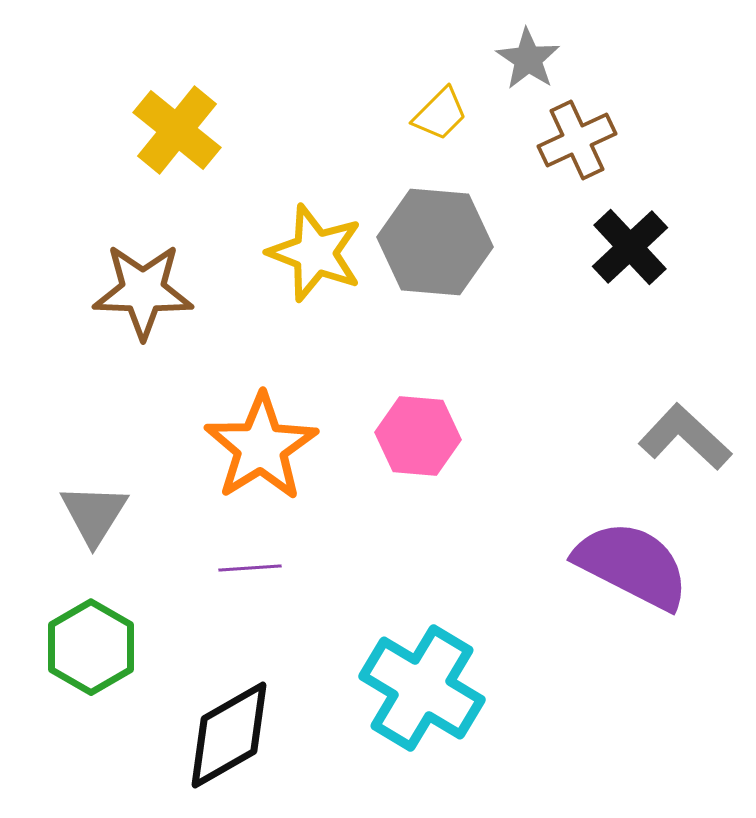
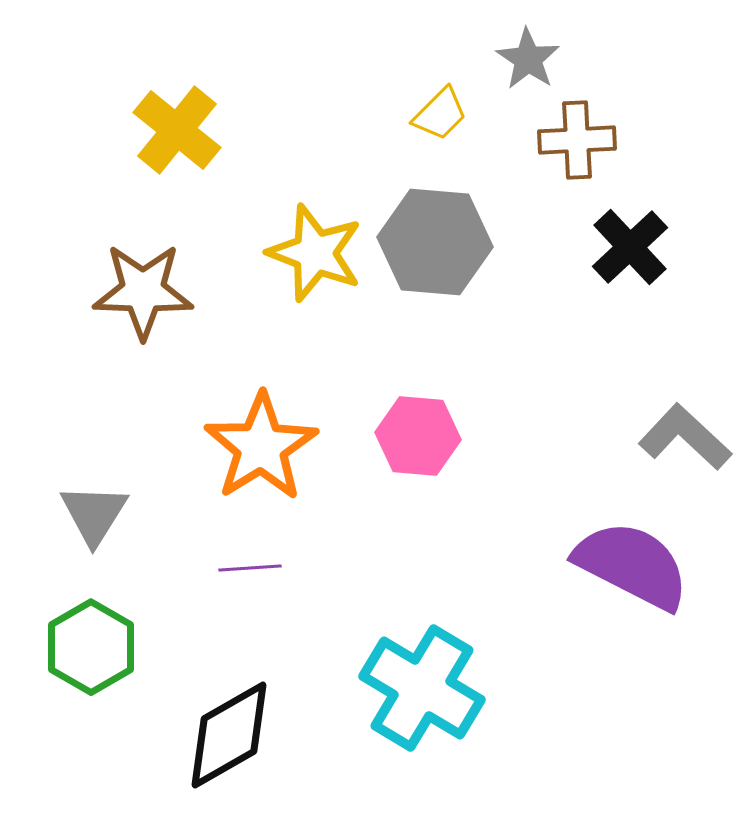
brown cross: rotated 22 degrees clockwise
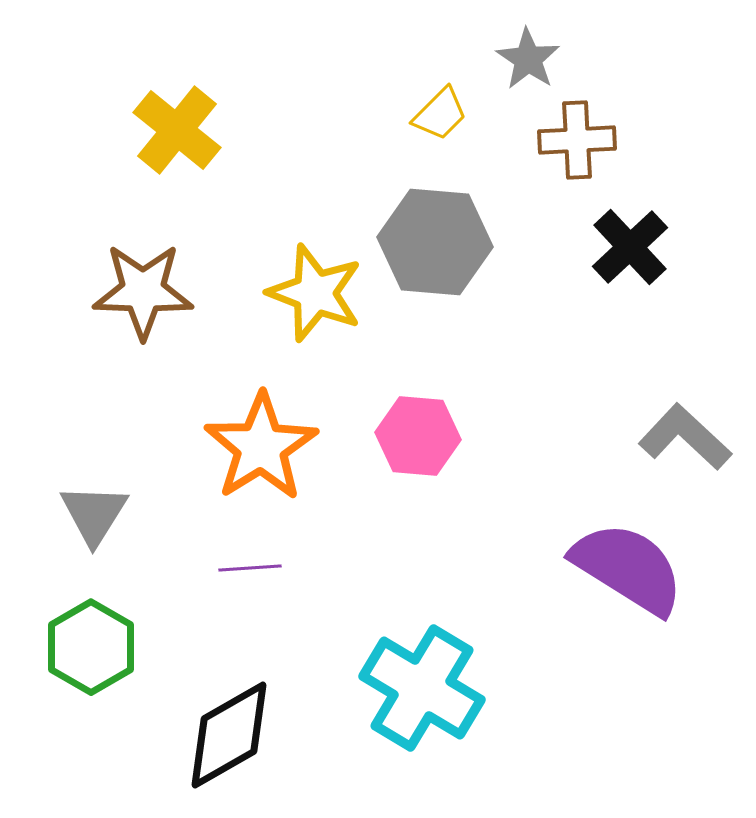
yellow star: moved 40 px down
purple semicircle: moved 4 px left, 3 px down; rotated 5 degrees clockwise
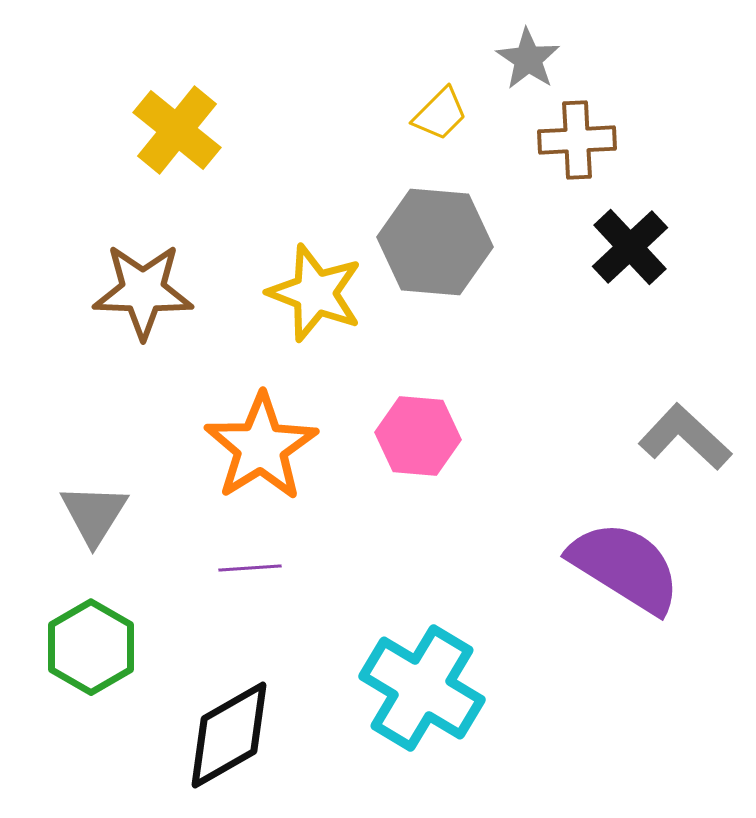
purple semicircle: moved 3 px left, 1 px up
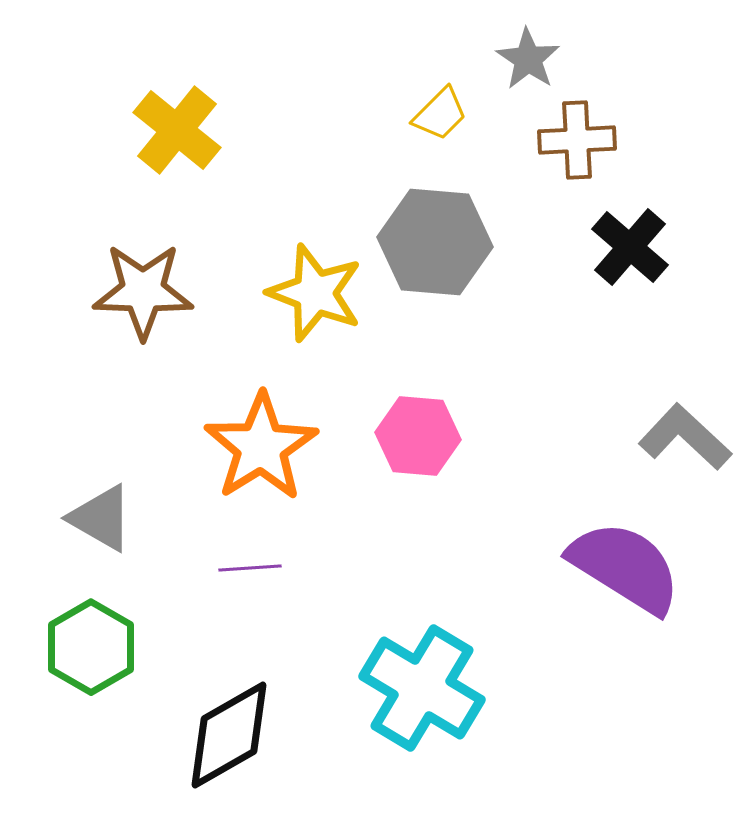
black cross: rotated 6 degrees counterclockwise
gray triangle: moved 7 px right, 4 px down; rotated 32 degrees counterclockwise
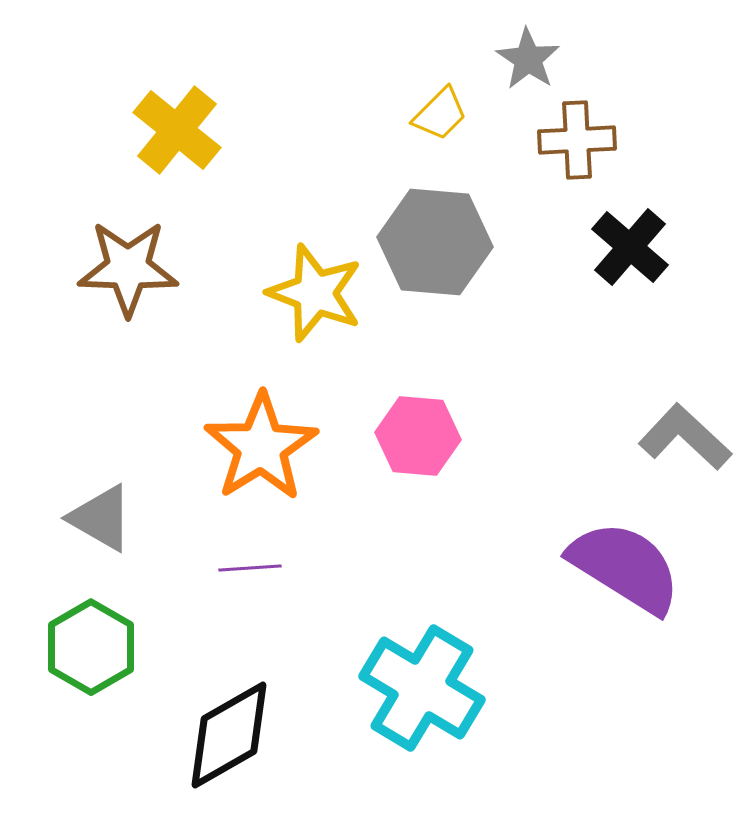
brown star: moved 15 px left, 23 px up
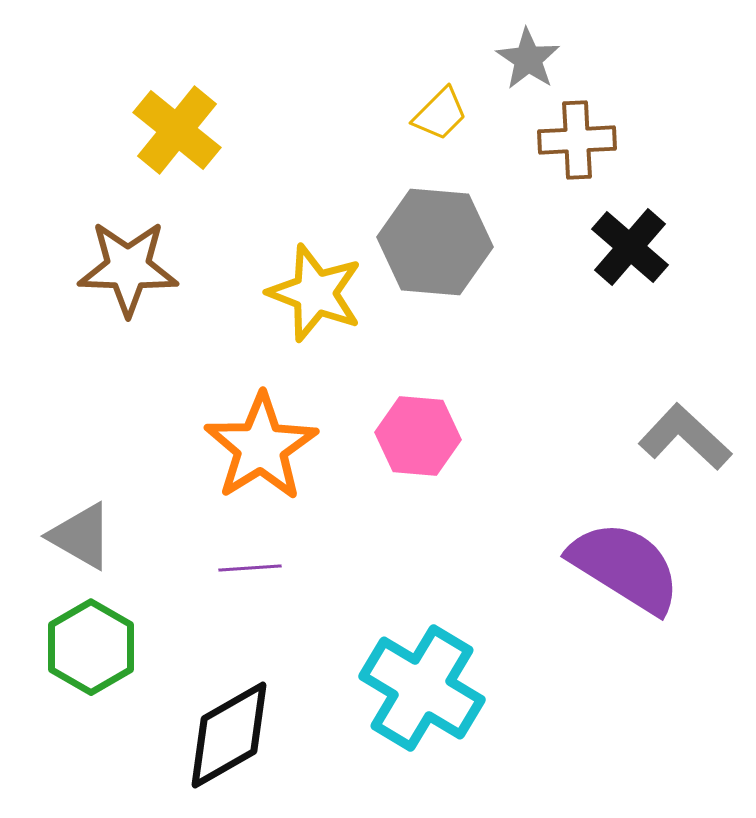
gray triangle: moved 20 px left, 18 px down
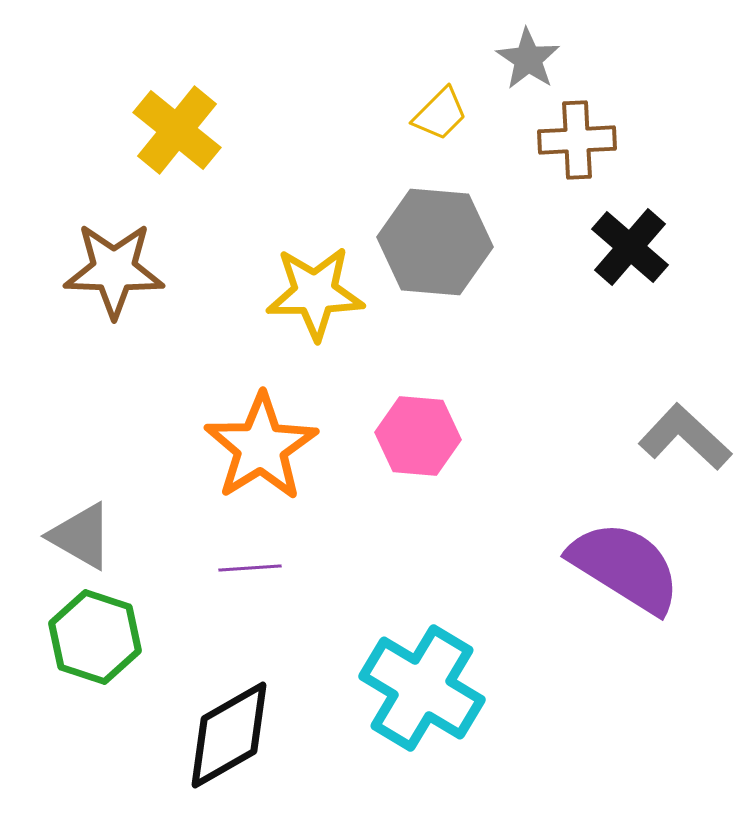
brown star: moved 14 px left, 2 px down
yellow star: rotated 22 degrees counterclockwise
green hexagon: moved 4 px right, 10 px up; rotated 12 degrees counterclockwise
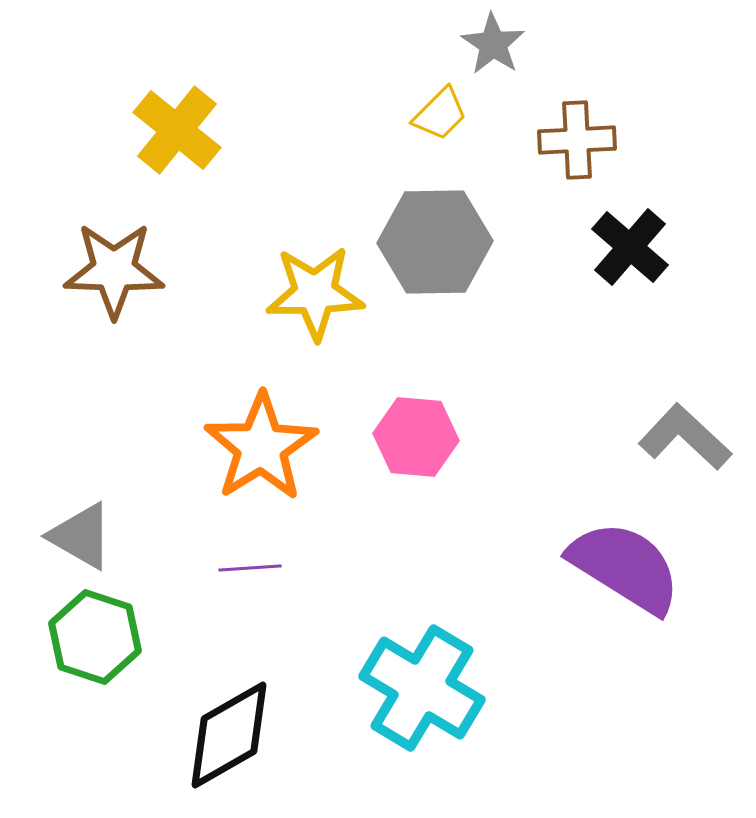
gray star: moved 35 px left, 15 px up
gray hexagon: rotated 6 degrees counterclockwise
pink hexagon: moved 2 px left, 1 px down
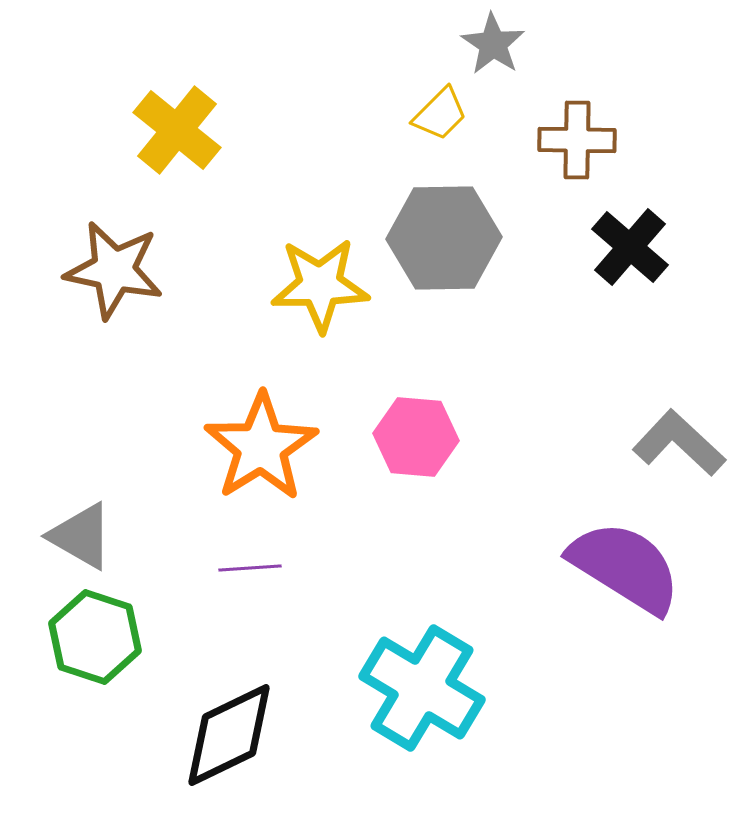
brown cross: rotated 4 degrees clockwise
gray hexagon: moved 9 px right, 4 px up
brown star: rotated 10 degrees clockwise
yellow star: moved 5 px right, 8 px up
gray L-shape: moved 6 px left, 6 px down
black diamond: rotated 4 degrees clockwise
